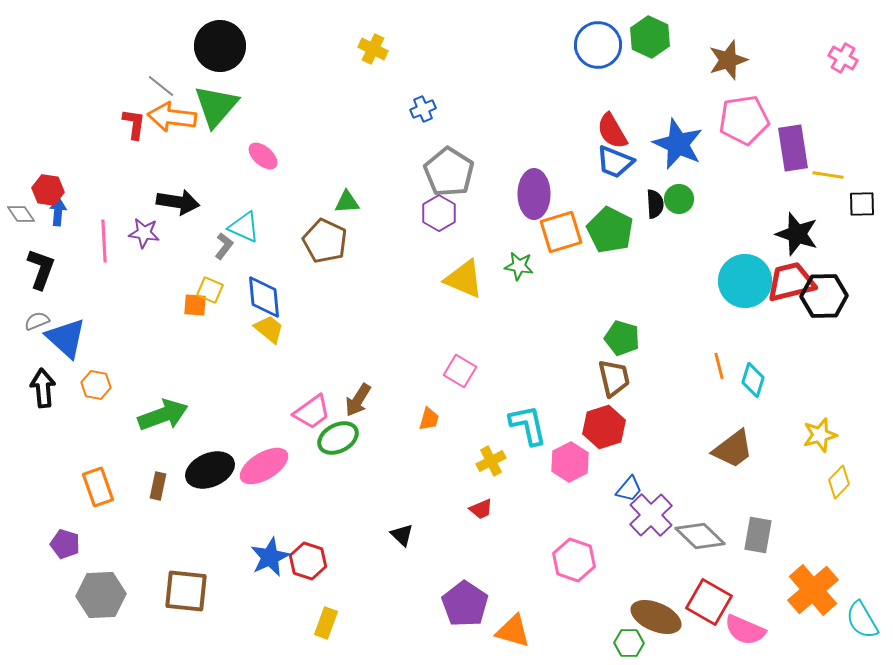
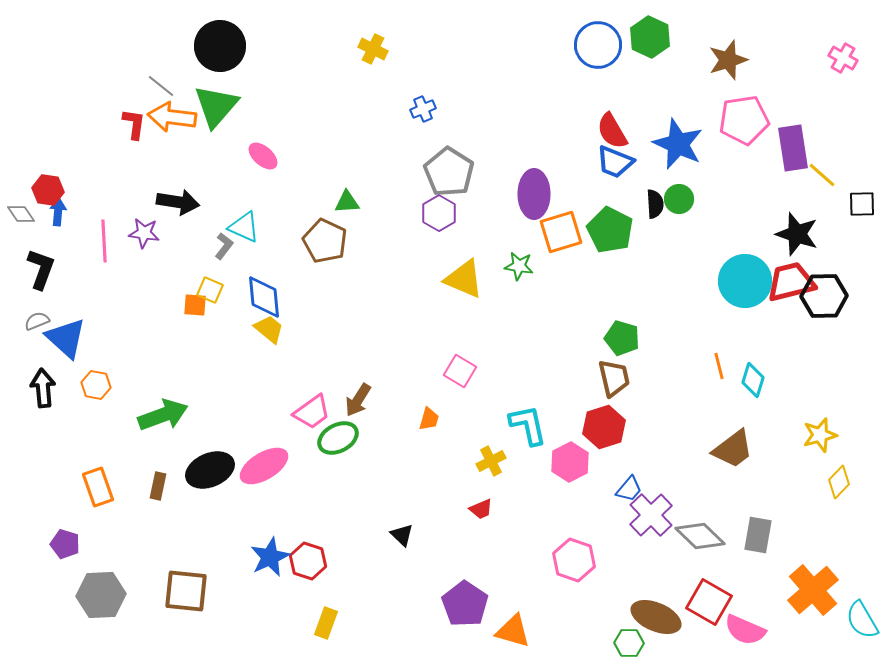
yellow line at (828, 175): moved 6 px left; rotated 32 degrees clockwise
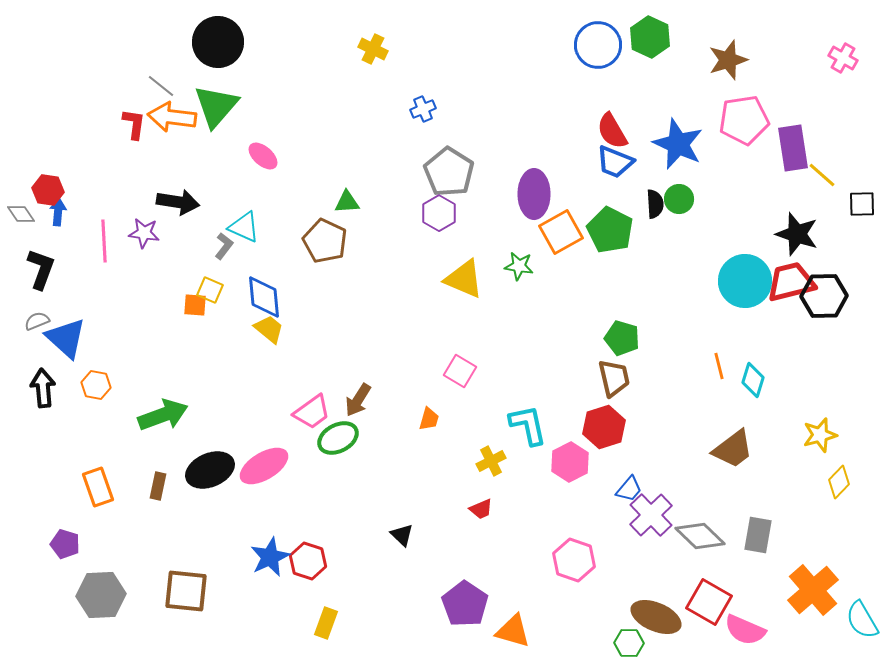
black circle at (220, 46): moved 2 px left, 4 px up
orange square at (561, 232): rotated 12 degrees counterclockwise
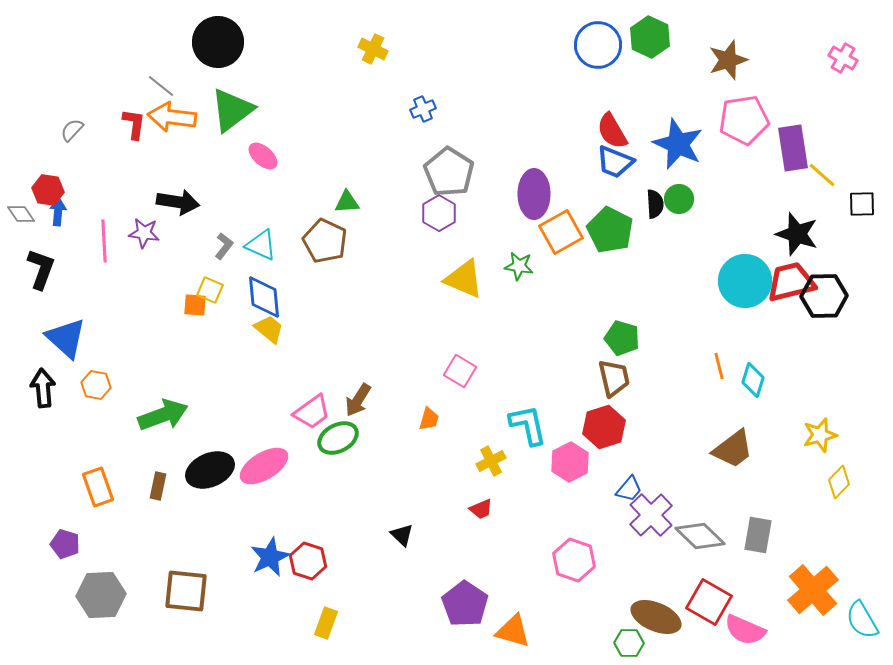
green triangle at (216, 106): moved 16 px right, 4 px down; rotated 12 degrees clockwise
cyan triangle at (244, 227): moved 17 px right, 18 px down
gray semicircle at (37, 321): moved 35 px right, 191 px up; rotated 25 degrees counterclockwise
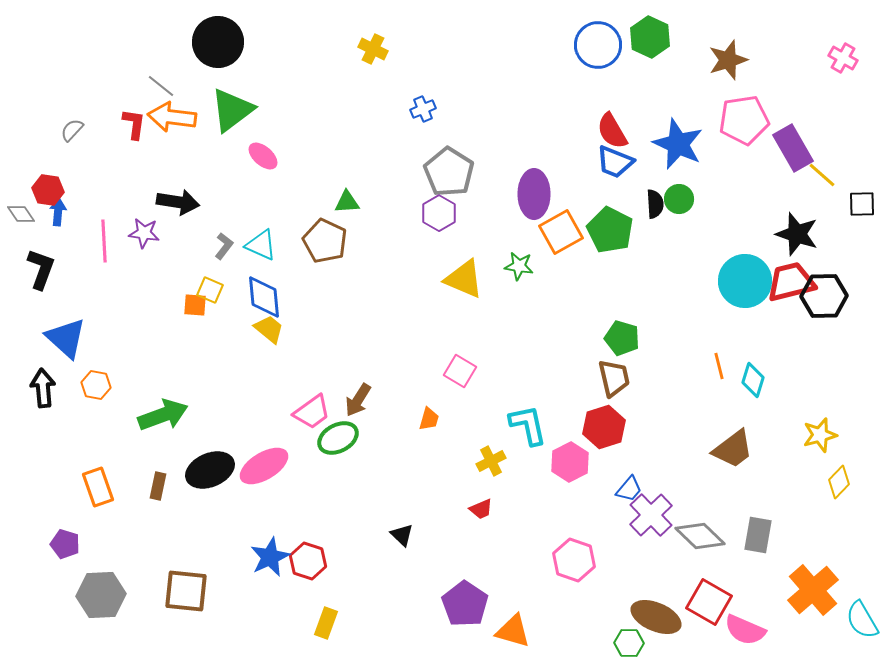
purple rectangle at (793, 148): rotated 21 degrees counterclockwise
